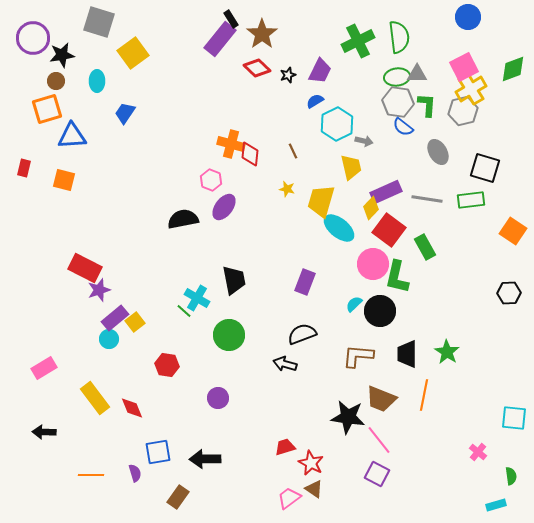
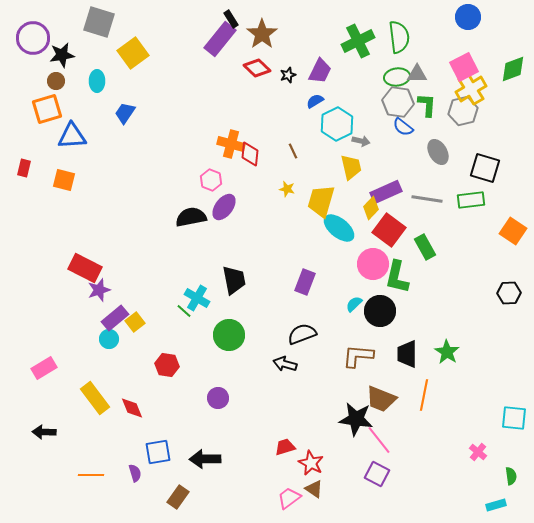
gray arrow at (364, 141): moved 3 px left
black semicircle at (183, 219): moved 8 px right, 2 px up
black star at (348, 417): moved 8 px right, 2 px down
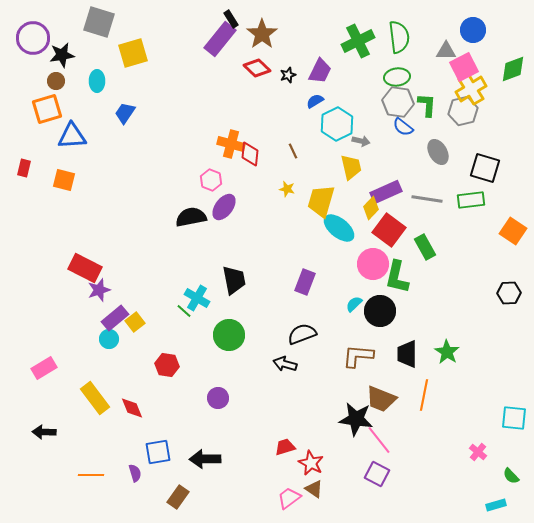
blue circle at (468, 17): moved 5 px right, 13 px down
yellow square at (133, 53): rotated 20 degrees clockwise
gray triangle at (417, 74): moved 29 px right, 23 px up
green semicircle at (511, 476): rotated 144 degrees clockwise
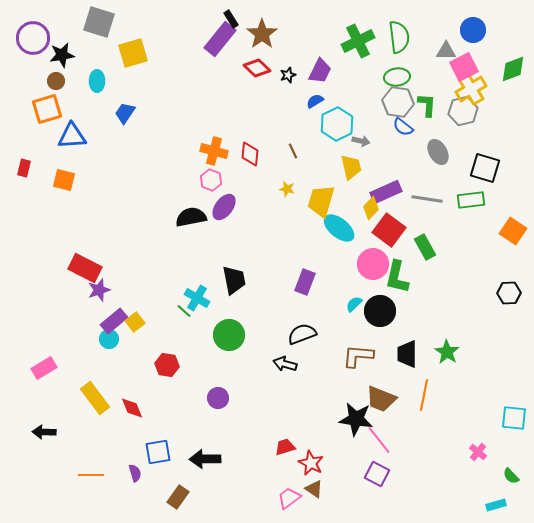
orange cross at (231, 144): moved 17 px left, 7 px down
purple rectangle at (115, 318): moved 1 px left, 3 px down
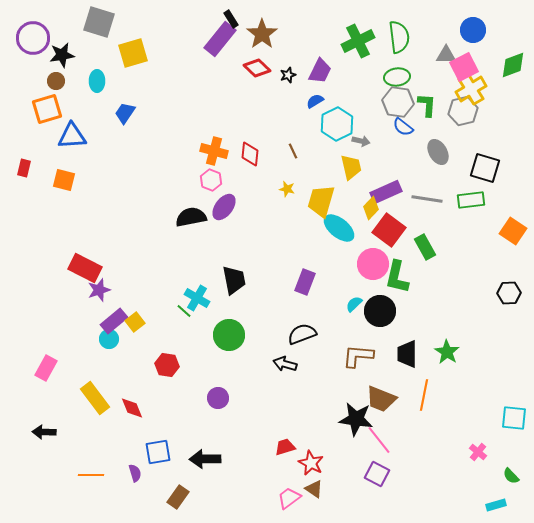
gray triangle at (446, 51): moved 4 px down
green diamond at (513, 69): moved 4 px up
pink rectangle at (44, 368): moved 2 px right; rotated 30 degrees counterclockwise
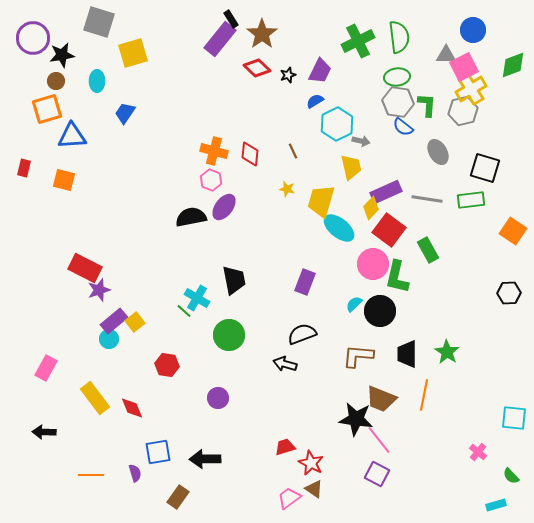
green rectangle at (425, 247): moved 3 px right, 3 px down
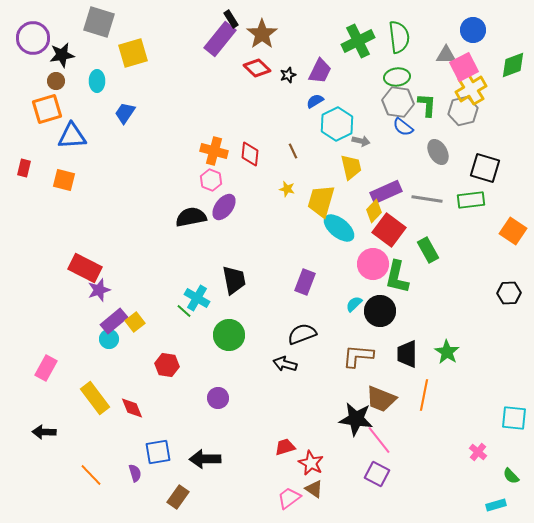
yellow diamond at (371, 208): moved 3 px right, 3 px down
orange line at (91, 475): rotated 45 degrees clockwise
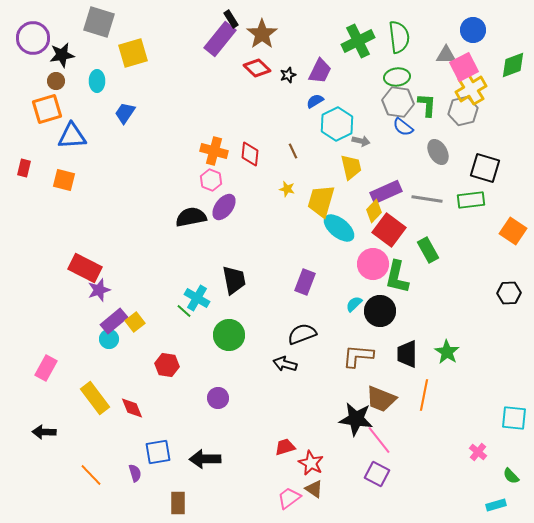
brown rectangle at (178, 497): moved 6 px down; rotated 35 degrees counterclockwise
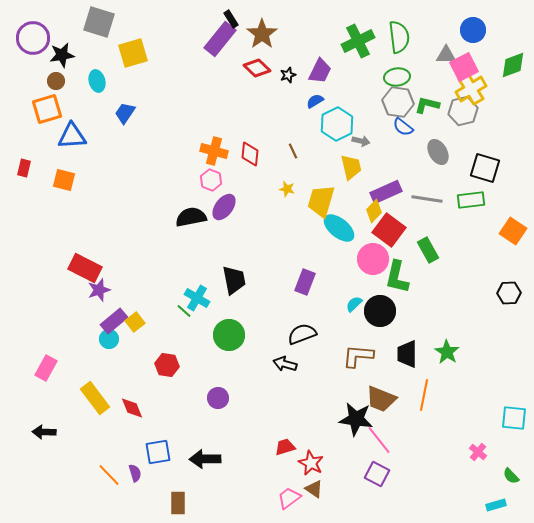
cyan ellipse at (97, 81): rotated 15 degrees counterclockwise
green L-shape at (427, 105): rotated 80 degrees counterclockwise
pink circle at (373, 264): moved 5 px up
orange line at (91, 475): moved 18 px right
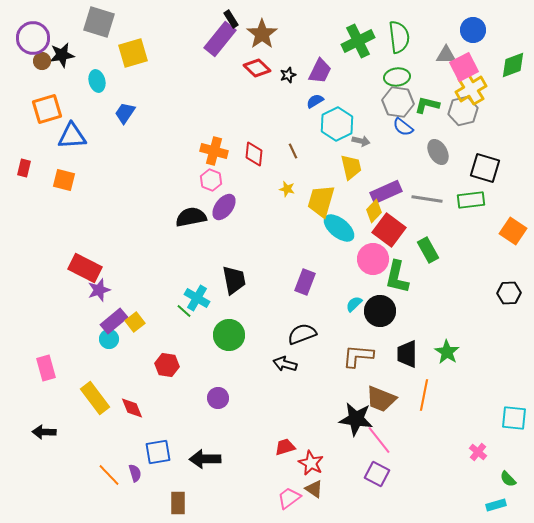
brown circle at (56, 81): moved 14 px left, 20 px up
red diamond at (250, 154): moved 4 px right
pink rectangle at (46, 368): rotated 45 degrees counterclockwise
green semicircle at (511, 476): moved 3 px left, 3 px down
